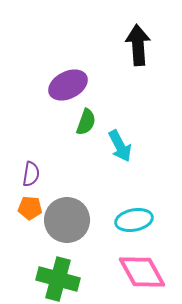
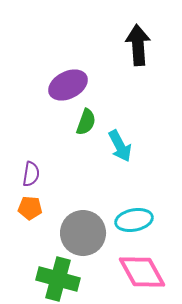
gray circle: moved 16 px right, 13 px down
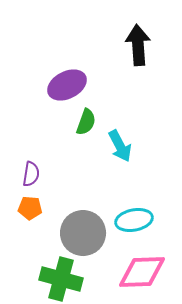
purple ellipse: moved 1 px left
pink diamond: rotated 63 degrees counterclockwise
green cross: moved 3 px right
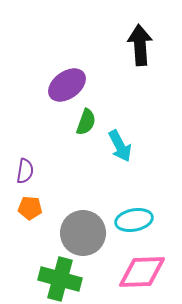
black arrow: moved 2 px right
purple ellipse: rotated 9 degrees counterclockwise
purple semicircle: moved 6 px left, 3 px up
green cross: moved 1 px left
